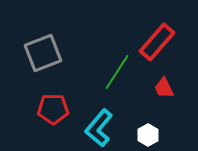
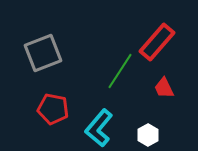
green line: moved 3 px right, 1 px up
red pentagon: rotated 12 degrees clockwise
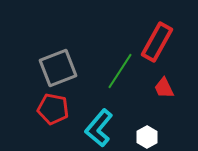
red rectangle: rotated 12 degrees counterclockwise
gray square: moved 15 px right, 15 px down
white hexagon: moved 1 px left, 2 px down
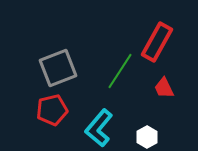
red pentagon: moved 1 px left, 1 px down; rotated 24 degrees counterclockwise
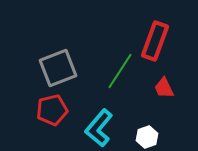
red rectangle: moved 2 px left, 1 px up; rotated 9 degrees counterclockwise
white hexagon: rotated 10 degrees clockwise
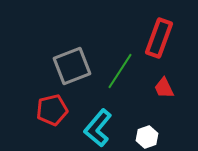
red rectangle: moved 4 px right, 3 px up
gray square: moved 14 px right, 2 px up
cyan L-shape: moved 1 px left
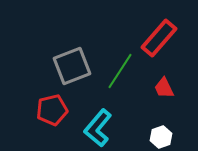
red rectangle: rotated 21 degrees clockwise
white hexagon: moved 14 px right
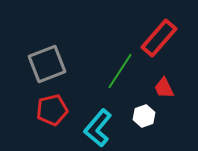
gray square: moved 25 px left, 2 px up
white hexagon: moved 17 px left, 21 px up
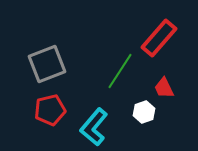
red pentagon: moved 2 px left
white hexagon: moved 4 px up
cyan L-shape: moved 4 px left, 1 px up
